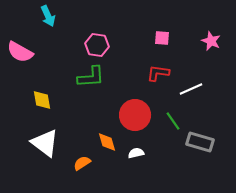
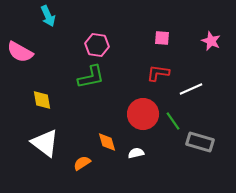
green L-shape: rotated 8 degrees counterclockwise
red circle: moved 8 px right, 1 px up
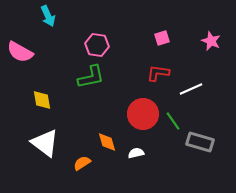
pink square: rotated 21 degrees counterclockwise
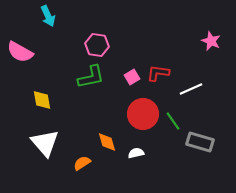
pink square: moved 30 px left, 39 px down; rotated 14 degrees counterclockwise
white triangle: rotated 12 degrees clockwise
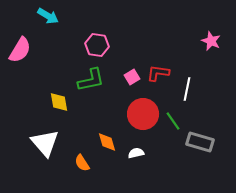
cyan arrow: rotated 35 degrees counterclockwise
pink semicircle: moved 2 px up; rotated 88 degrees counterclockwise
green L-shape: moved 3 px down
white line: moved 4 px left; rotated 55 degrees counterclockwise
yellow diamond: moved 17 px right, 2 px down
orange semicircle: rotated 90 degrees counterclockwise
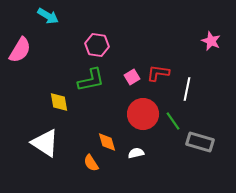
white triangle: rotated 16 degrees counterclockwise
orange semicircle: moved 9 px right
